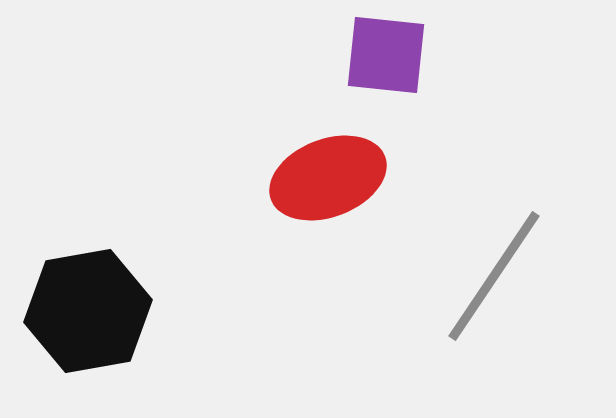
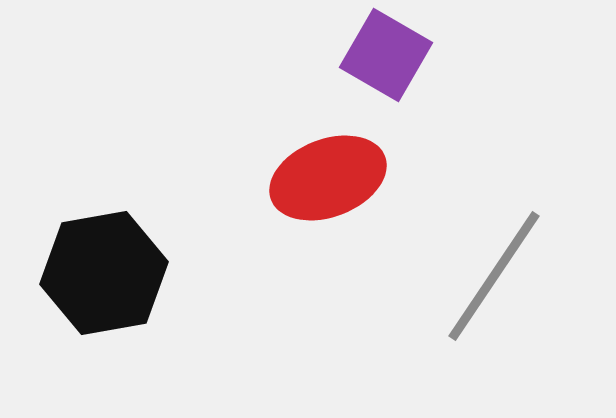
purple square: rotated 24 degrees clockwise
black hexagon: moved 16 px right, 38 px up
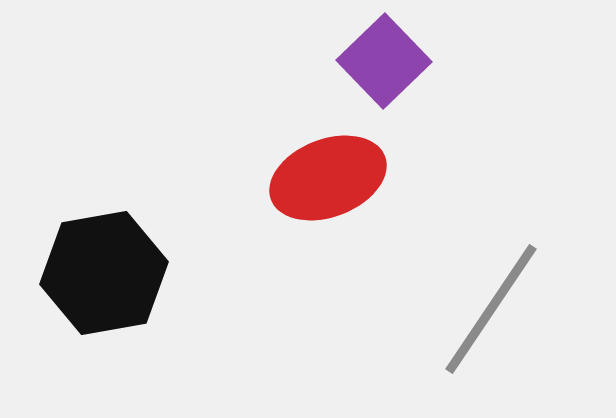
purple square: moved 2 px left, 6 px down; rotated 16 degrees clockwise
gray line: moved 3 px left, 33 px down
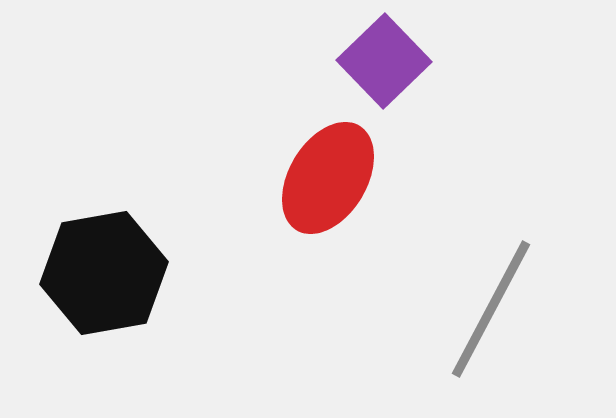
red ellipse: rotated 38 degrees counterclockwise
gray line: rotated 6 degrees counterclockwise
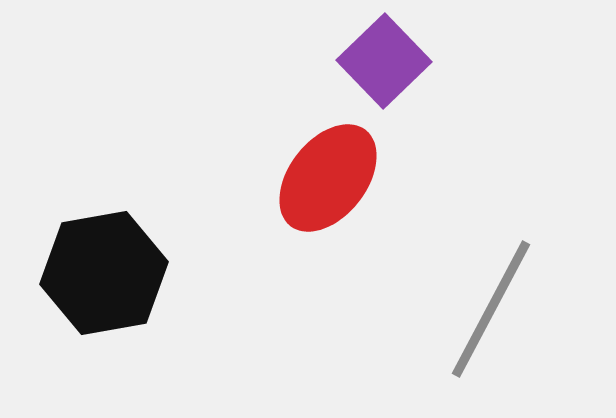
red ellipse: rotated 7 degrees clockwise
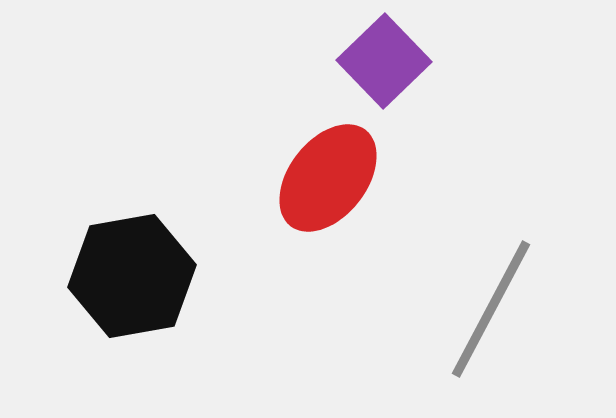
black hexagon: moved 28 px right, 3 px down
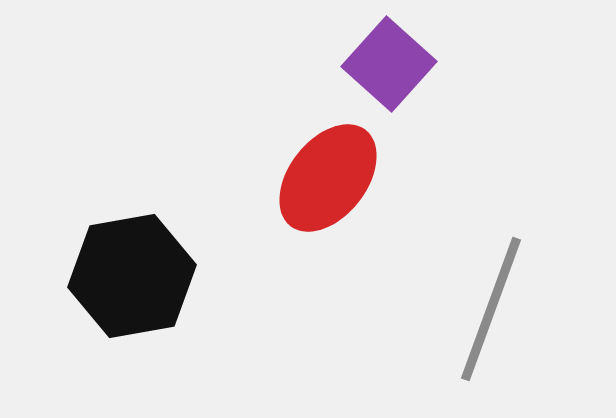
purple square: moved 5 px right, 3 px down; rotated 4 degrees counterclockwise
gray line: rotated 8 degrees counterclockwise
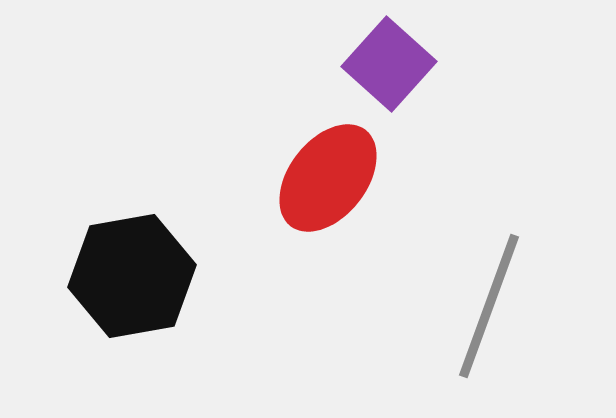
gray line: moved 2 px left, 3 px up
